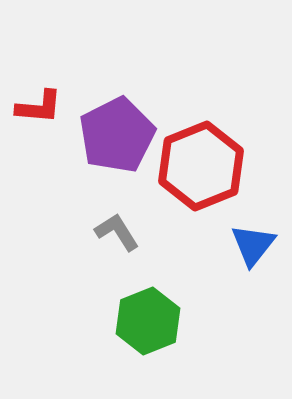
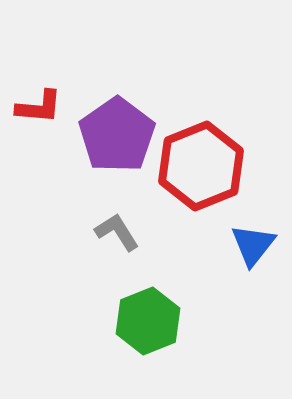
purple pentagon: rotated 8 degrees counterclockwise
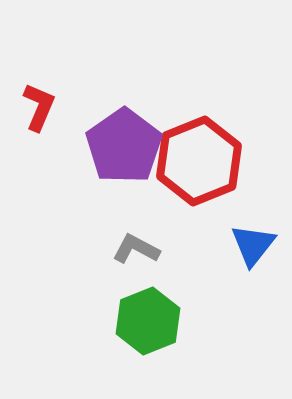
red L-shape: rotated 72 degrees counterclockwise
purple pentagon: moved 7 px right, 11 px down
red hexagon: moved 2 px left, 5 px up
gray L-shape: moved 19 px right, 17 px down; rotated 30 degrees counterclockwise
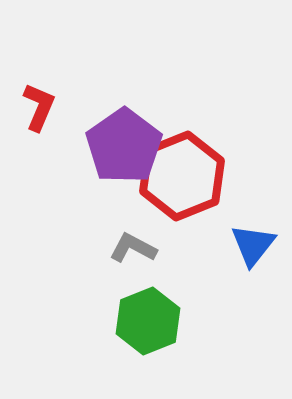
red hexagon: moved 17 px left, 15 px down
gray L-shape: moved 3 px left, 1 px up
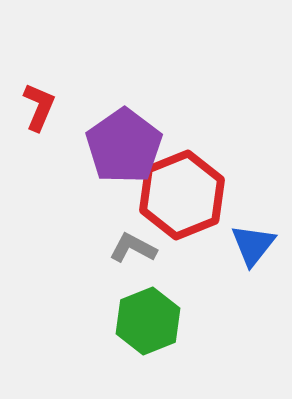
red hexagon: moved 19 px down
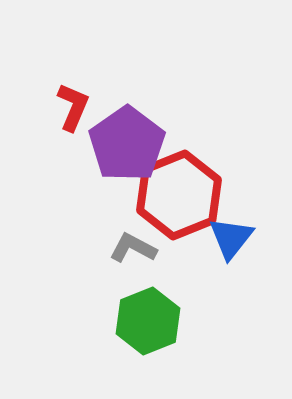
red L-shape: moved 34 px right
purple pentagon: moved 3 px right, 2 px up
red hexagon: moved 3 px left
blue triangle: moved 22 px left, 7 px up
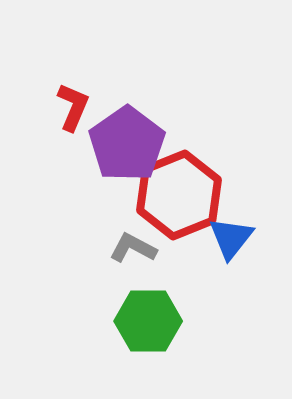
green hexagon: rotated 22 degrees clockwise
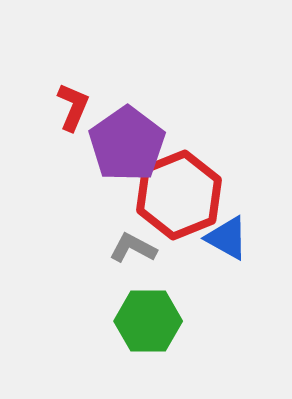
blue triangle: moved 4 px left; rotated 39 degrees counterclockwise
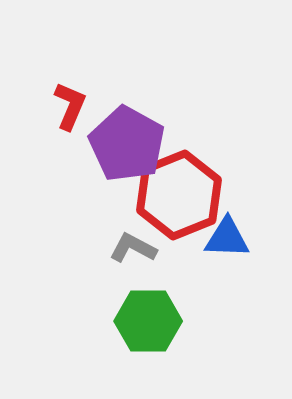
red L-shape: moved 3 px left, 1 px up
purple pentagon: rotated 8 degrees counterclockwise
blue triangle: rotated 27 degrees counterclockwise
